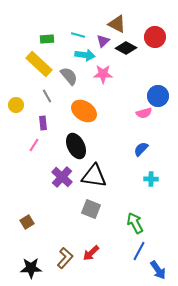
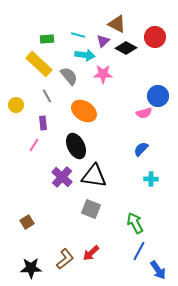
brown L-shape: moved 1 px down; rotated 10 degrees clockwise
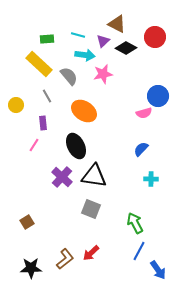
pink star: rotated 12 degrees counterclockwise
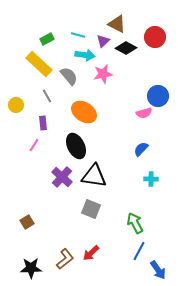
green rectangle: rotated 24 degrees counterclockwise
orange ellipse: moved 1 px down
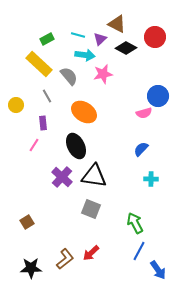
purple triangle: moved 3 px left, 2 px up
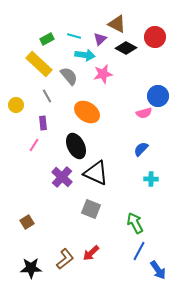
cyan line: moved 4 px left, 1 px down
orange ellipse: moved 3 px right
black triangle: moved 2 px right, 3 px up; rotated 16 degrees clockwise
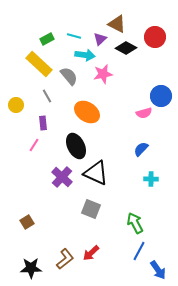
blue circle: moved 3 px right
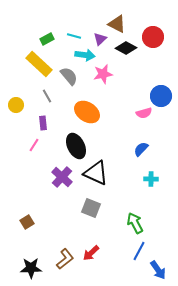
red circle: moved 2 px left
gray square: moved 1 px up
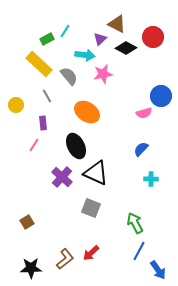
cyan line: moved 9 px left, 5 px up; rotated 72 degrees counterclockwise
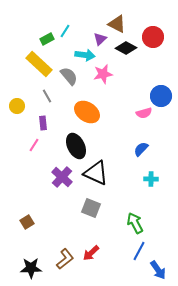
yellow circle: moved 1 px right, 1 px down
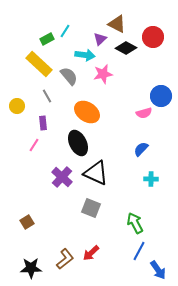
black ellipse: moved 2 px right, 3 px up
